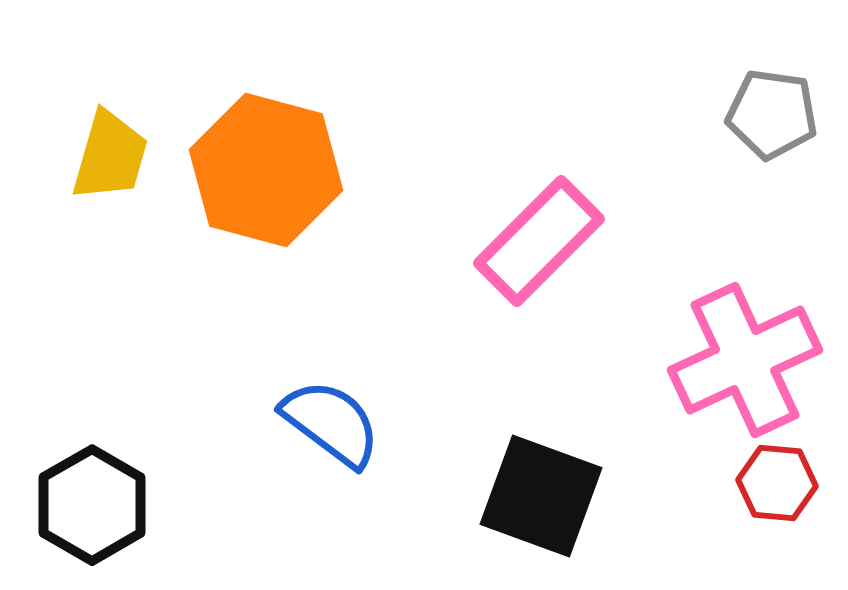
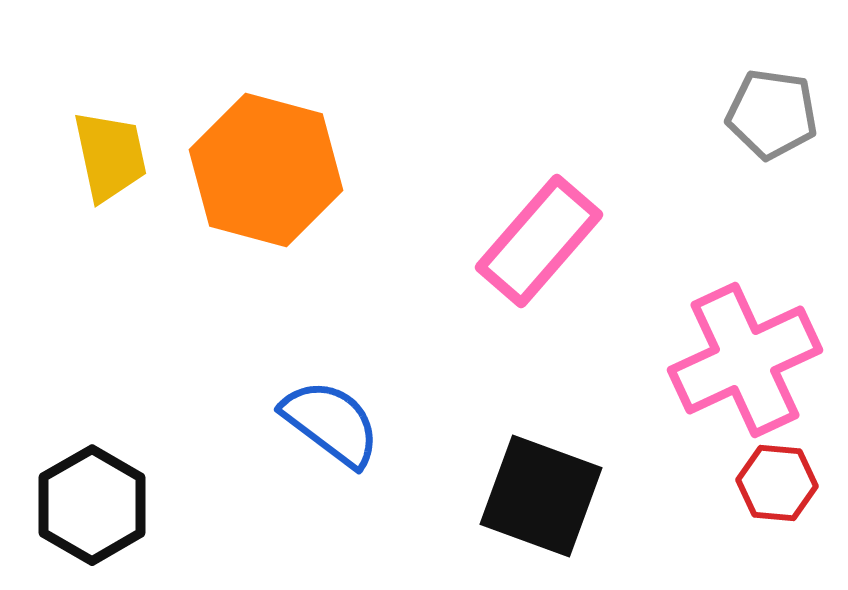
yellow trapezoid: rotated 28 degrees counterclockwise
pink rectangle: rotated 4 degrees counterclockwise
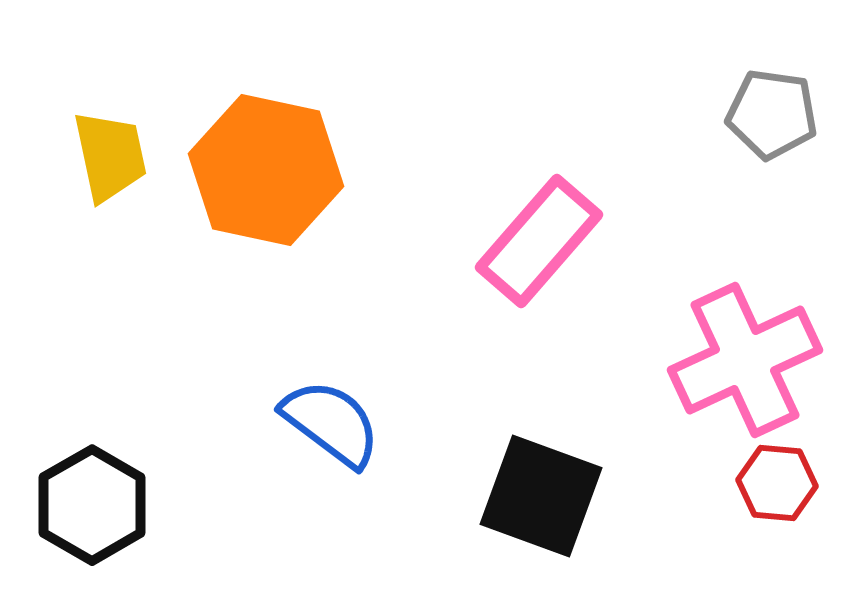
orange hexagon: rotated 3 degrees counterclockwise
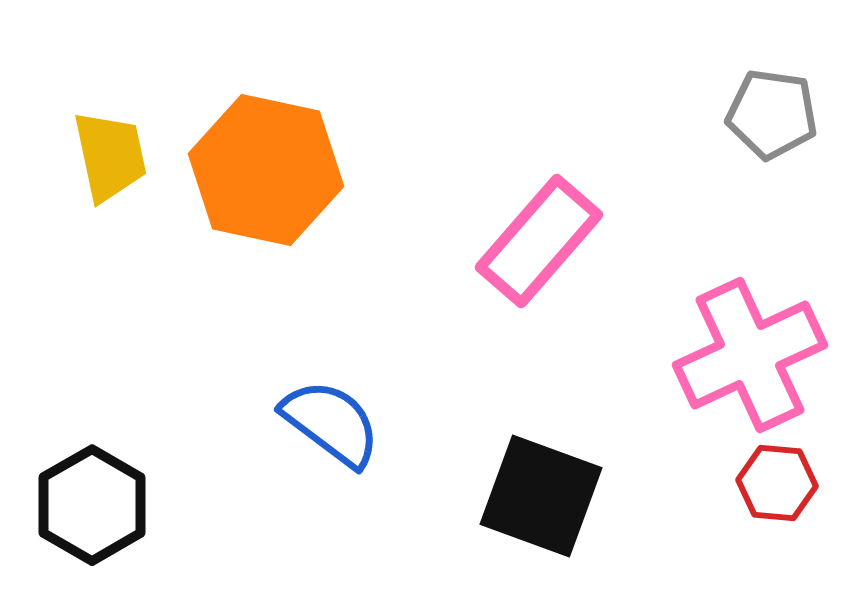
pink cross: moved 5 px right, 5 px up
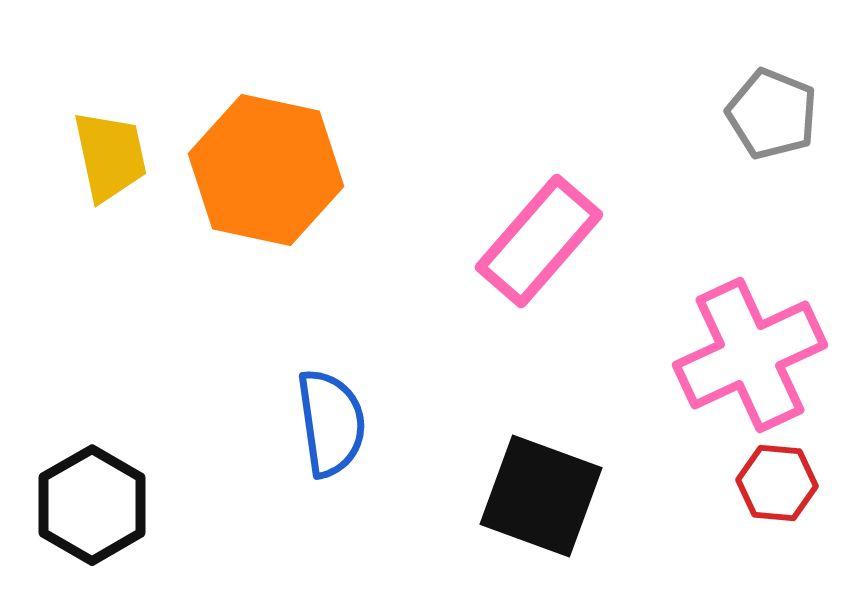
gray pentagon: rotated 14 degrees clockwise
blue semicircle: rotated 45 degrees clockwise
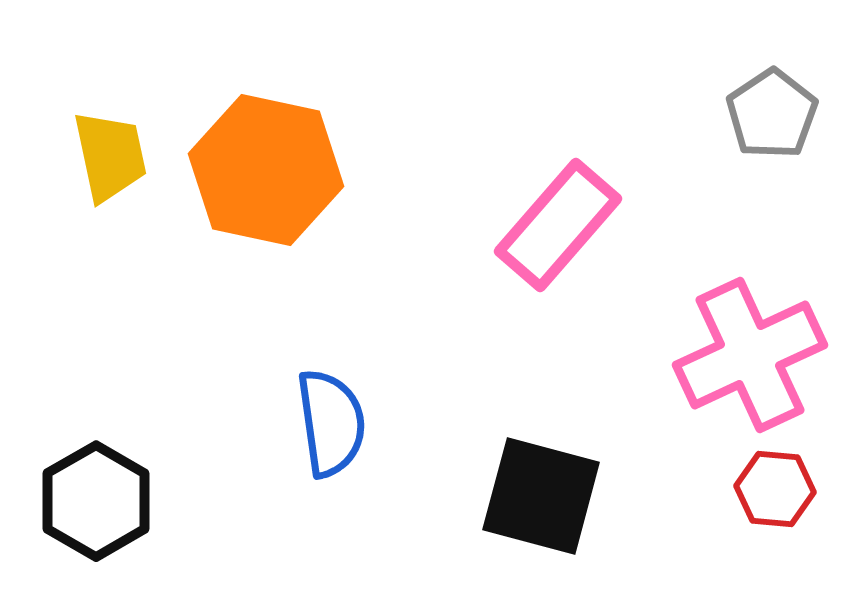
gray pentagon: rotated 16 degrees clockwise
pink rectangle: moved 19 px right, 16 px up
red hexagon: moved 2 px left, 6 px down
black square: rotated 5 degrees counterclockwise
black hexagon: moved 4 px right, 4 px up
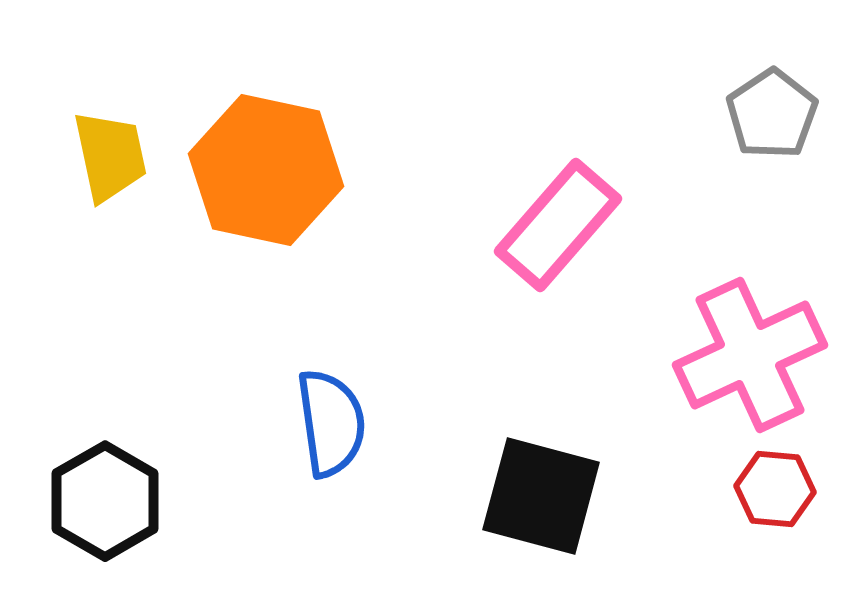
black hexagon: moved 9 px right
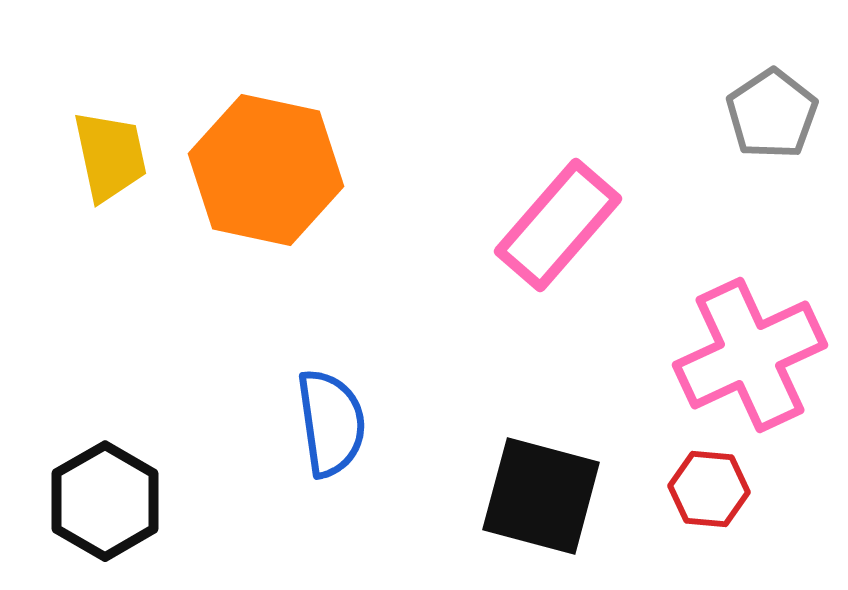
red hexagon: moved 66 px left
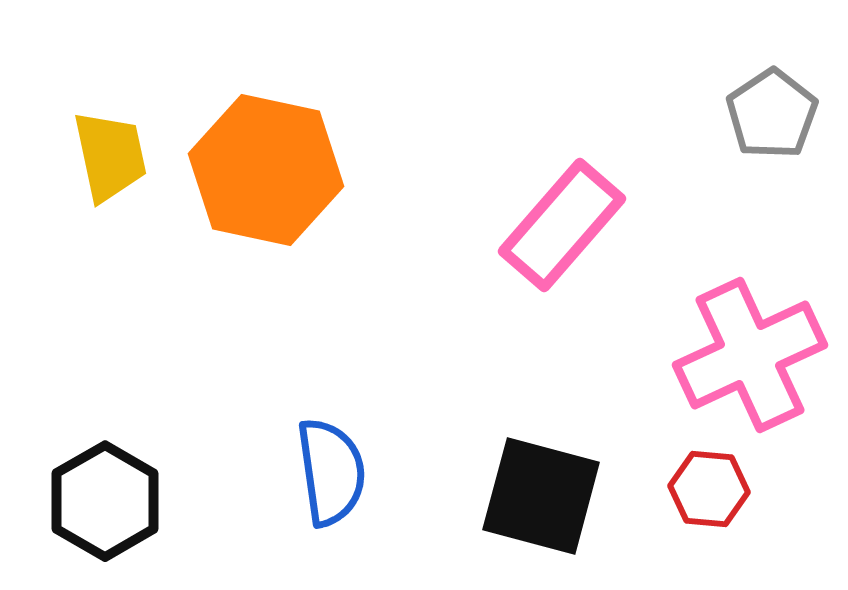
pink rectangle: moved 4 px right
blue semicircle: moved 49 px down
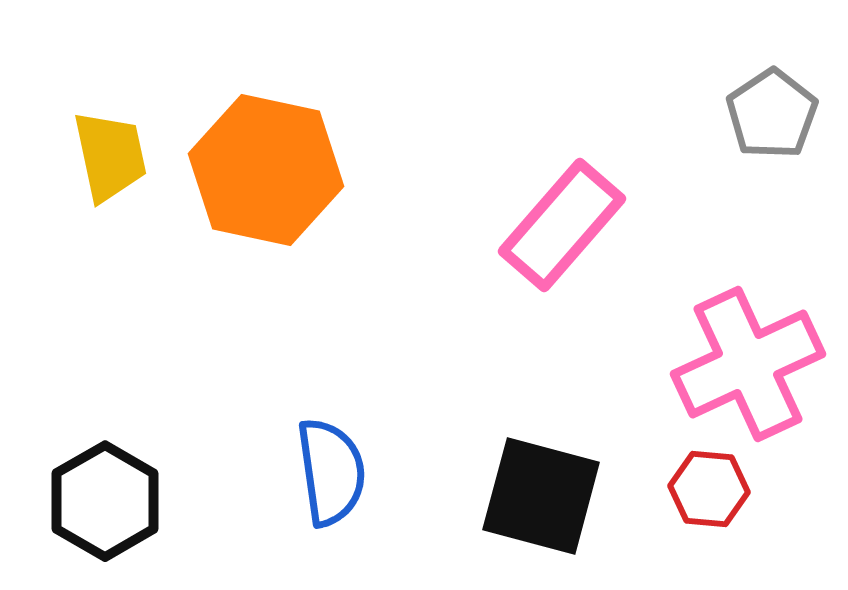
pink cross: moved 2 px left, 9 px down
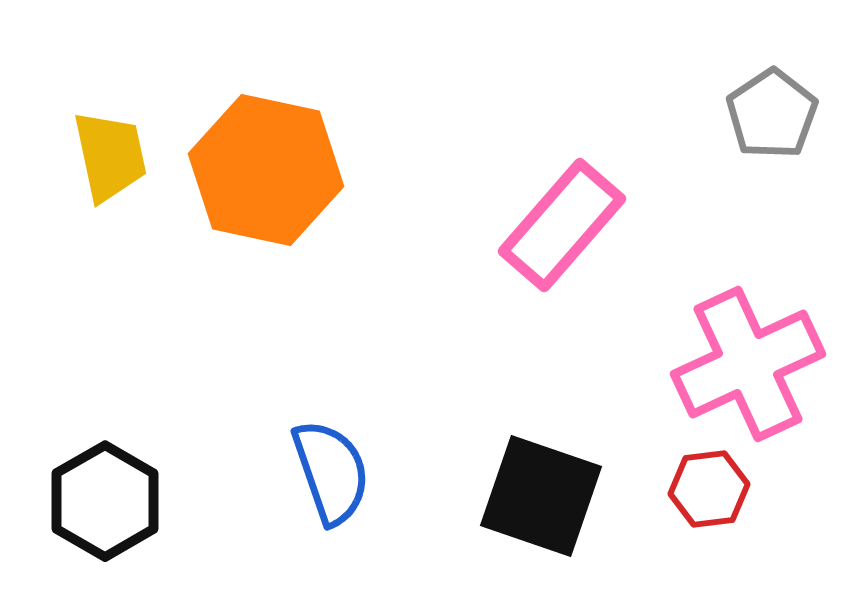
blue semicircle: rotated 11 degrees counterclockwise
red hexagon: rotated 12 degrees counterclockwise
black square: rotated 4 degrees clockwise
